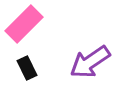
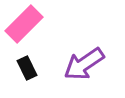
purple arrow: moved 6 px left, 2 px down
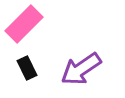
purple arrow: moved 3 px left, 5 px down
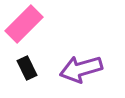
purple arrow: rotated 18 degrees clockwise
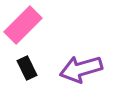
pink rectangle: moved 1 px left, 1 px down
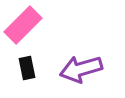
black rectangle: rotated 15 degrees clockwise
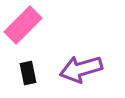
black rectangle: moved 1 px right, 5 px down
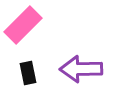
purple arrow: rotated 15 degrees clockwise
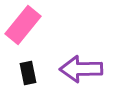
pink rectangle: rotated 6 degrees counterclockwise
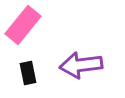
purple arrow: moved 4 px up; rotated 6 degrees counterclockwise
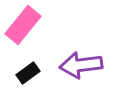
black rectangle: rotated 65 degrees clockwise
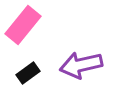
purple arrow: rotated 6 degrees counterclockwise
